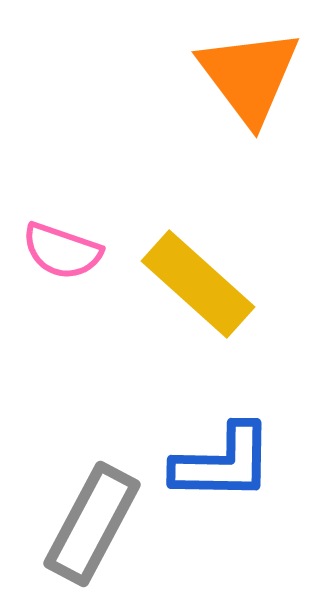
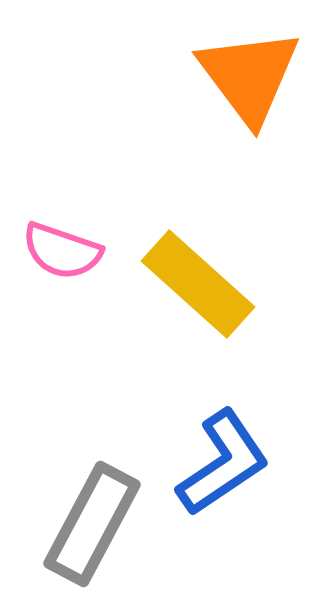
blue L-shape: rotated 35 degrees counterclockwise
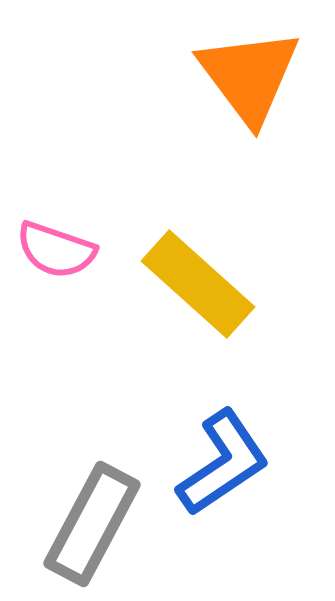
pink semicircle: moved 6 px left, 1 px up
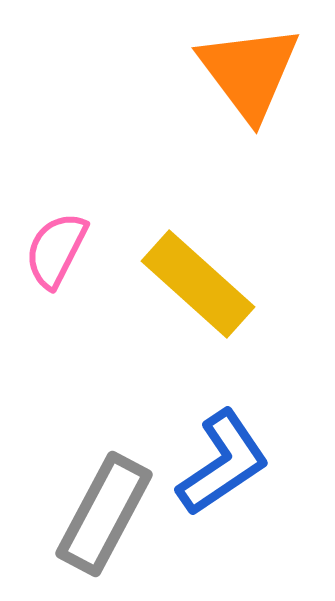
orange triangle: moved 4 px up
pink semicircle: rotated 98 degrees clockwise
gray rectangle: moved 12 px right, 10 px up
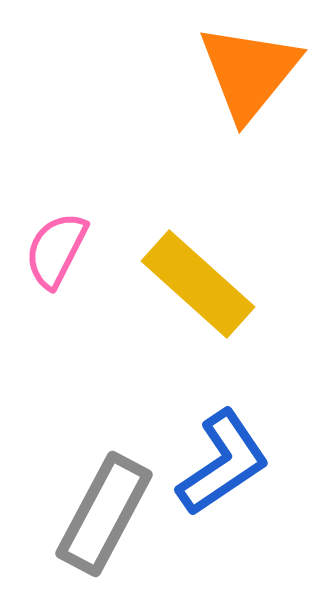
orange triangle: rotated 16 degrees clockwise
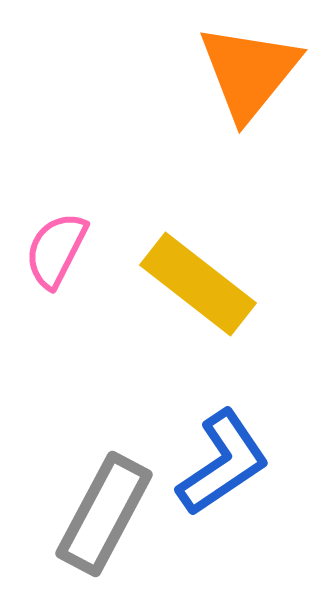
yellow rectangle: rotated 4 degrees counterclockwise
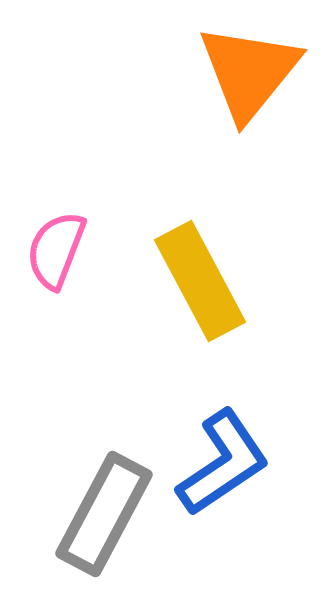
pink semicircle: rotated 6 degrees counterclockwise
yellow rectangle: moved 2 px right, 3 px up; rotated 24 degrees clockwise
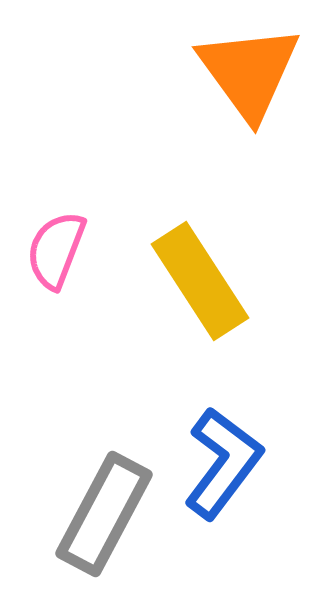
orange triangle: rotated 15 degrees counterclockwise
yellow rectangle: rotated 5 degrees counterclockwise
blue L-shape: rotated 19 degrees counterclockwise
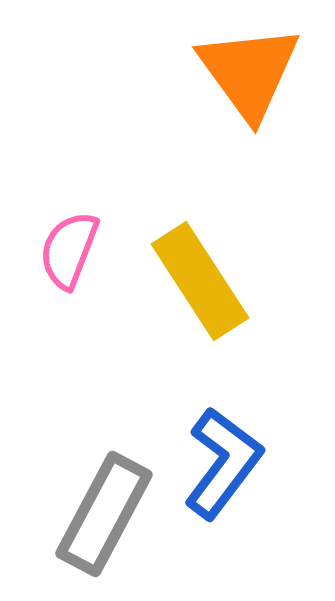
pink semicircle: moved 13 px right
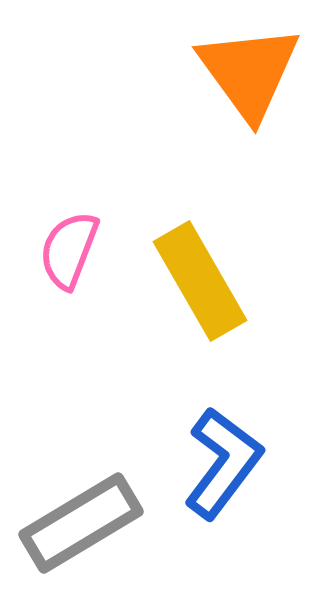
yellow rectangle: rotated 3 degrees clockwise
gray rectangle: moved 23 px left, 9 px down; rotated 31 degrees clockwise
